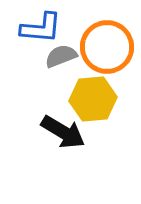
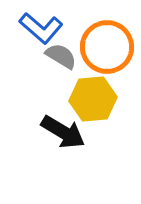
blue L-shape: rotated 36 degrees clockwise
gray semicircle: rotated 52 degrees clockwise
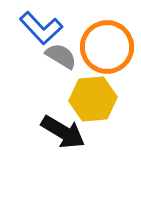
blue L-shape: rotated 6 degrees clockwise
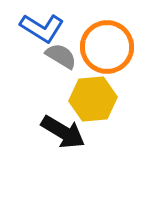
blue L-shape: moved 1 px right; rotated 15 degrees counterclockwise
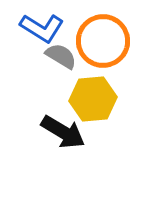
orange circle: moved 4 px left, 6 px up
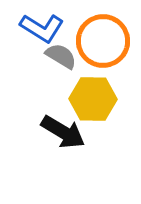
yellow hexagon: rotated 6 degrees clockwise
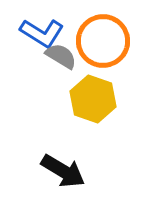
blue L-shape: moved 5 px down
yellow hexagon: rotated 18 degrees clockwise
black arrow: moved 39 px down
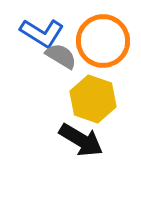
black arrow: moved 18 px right, 31 px up
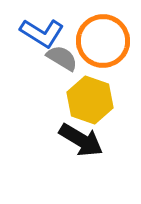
gray semicircle: moved 1 px right, 2 px down
yellow hexagon: moved 3 px left, 1 px down
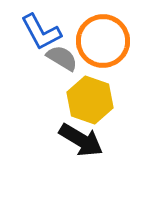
blue L-shape: moved 1 px left, 1 px up; rotated 30 degrees clockwise
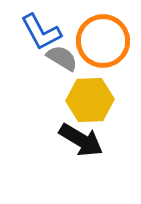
yellow hexagon: rotated 21 degrees counterclockwise
